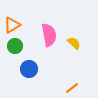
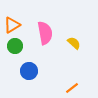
pink semicircle: moved 4 px left, 2 px up
blue circle: moved 2 px down
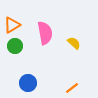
blue circle: moved 1 px left, 12 px down
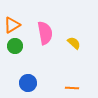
orange line: rotated 40 degrees clockwise
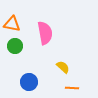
orange triangle: moved 1 px up; rotated 42 degrees clockwise
yellow semicircle: moved 11 px left, 24 px down
blue circle: moved 1 px right, 1 px up
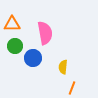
orange triangle: rotated 12 degrees counterclockwise
yellow semicircle: rotated 128 degrees counterclockwise
blue circle: moved 4 px right, 24 px up
orange line: rotated 72 degrees counterclockwise
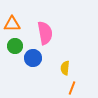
yellow semicircle: moved 2 px right, 1 px down
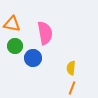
orange triangle: rotated 12 degrees clockwise
yellow semicircle: moved 6 px right
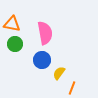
green circle: moved 2 px up
blue circle: moved 9 px right, 2 px down
yellow semicircle: moved 12 px left, 5 px down; rotated 32 degrees clockwise
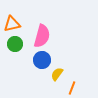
orange triangle: rotated 24 degrees counterclockwise
pink semicircle: moved 3 px left, 3 px down; rotated 25 degrees clockwise
yellow semicircle: moved 2 px left, 1 px down
